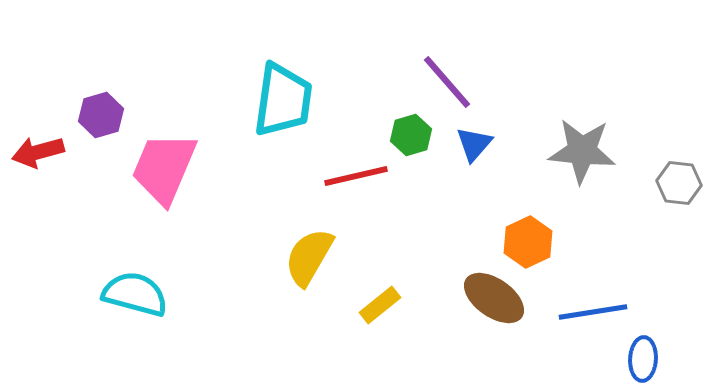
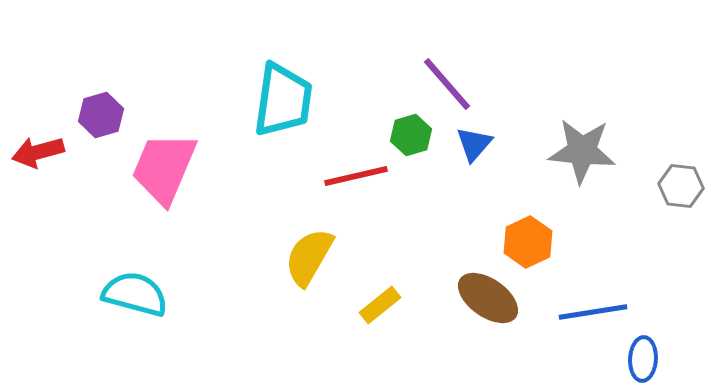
purple line: moved 2 px down
gray hexagon: moved 2 px right, 3 px down
brown ellipse: moved 6 px left
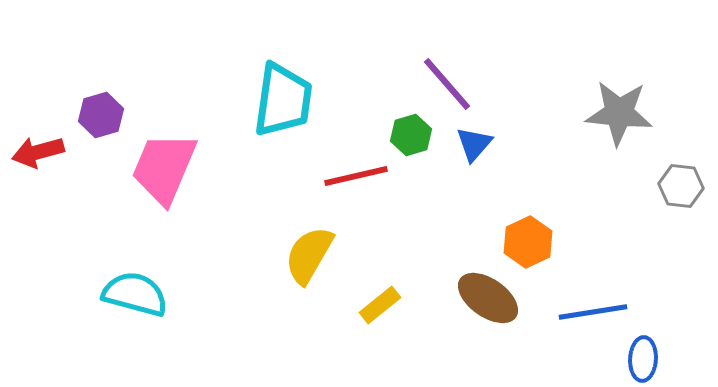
gray star: moved 37 px right, 38 px up
yellow semicircle: moved 2 px up
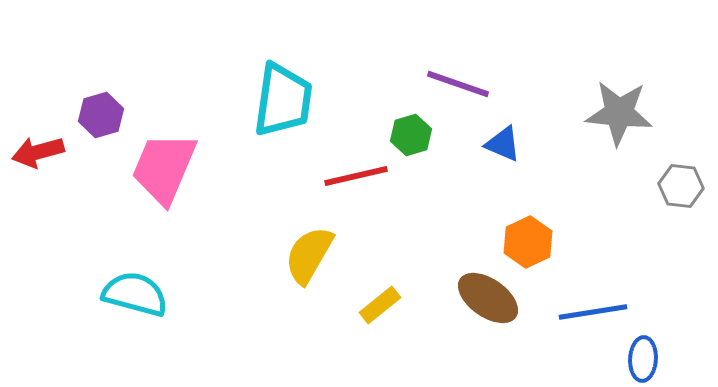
purple line: moved 11 px right; rotated 30 degrees counterclockwise
blue triangle: moved 29 px right; rotated 48 degrees counterclockwise
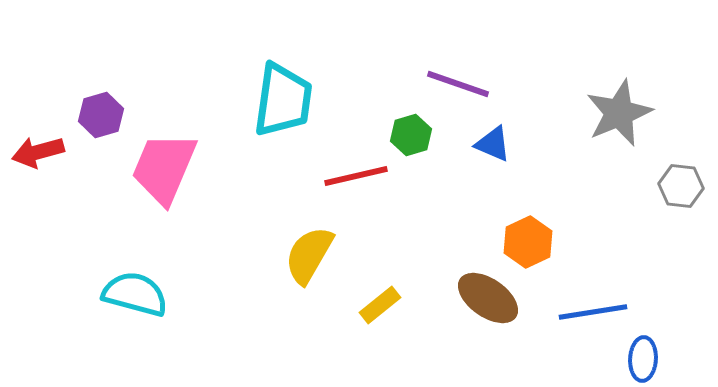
gray star: rotated 28 degrees counterclockwise
blue triangle: moved 10 px left
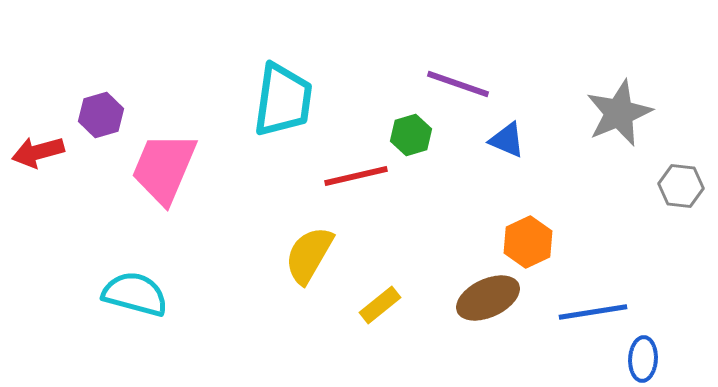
blue triangle: moved 14 px right, 4 px up
brown ellipse: rotated 60 degrees counterclockwise
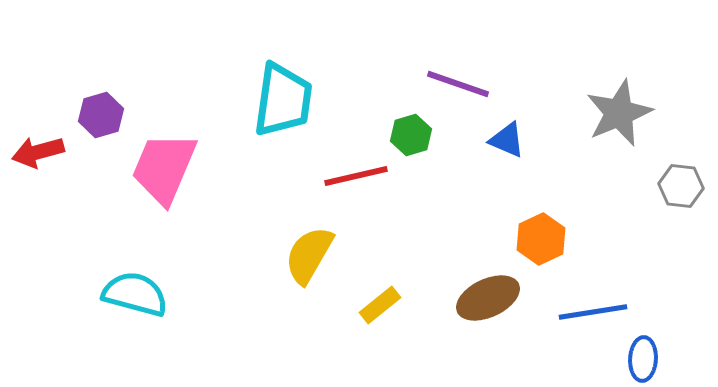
orange hexagon: moved 13 px right, 3 px up
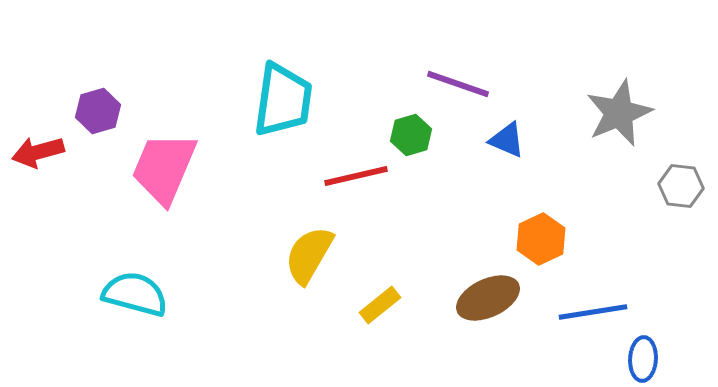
purple hexagon: moved 3 px left, 4 px up
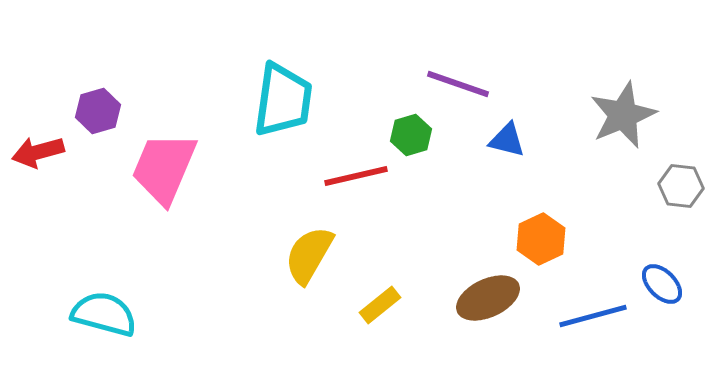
gray star: moved 4 px right, 2 px down
blue triangle: rotated 9 degrees counterclockwise
cyan semicircle: moved 31 px left, 20 px down
blue line: moved 4 px down; rotated 6 degrees counterclockwise
blue ellipse: moved 19 px right, 75 px up; rotated 48 degrees counterclockwise
